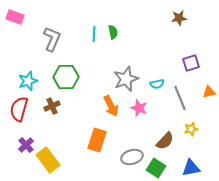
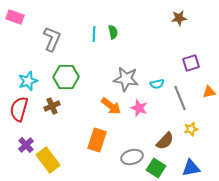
gray star: rotated 30 degrees clockwise
orange arrow: rotated 25 degrees counterclockwise
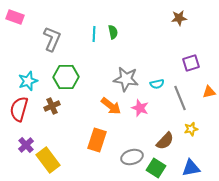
pink star: moved 1 px right
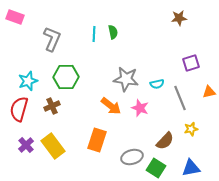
yellow rectangle: moved 5 px right, 14 px up
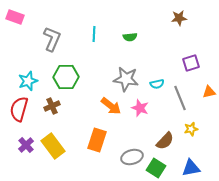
green semicircle: moved 17 px right, 5 px down; rotated 96 degrees clockwise
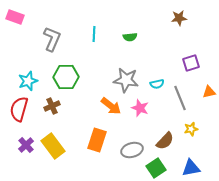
gray star: moved 1 px down
gray ellipse: moved 7 px up
green square: rotated 24 degrees clockwise
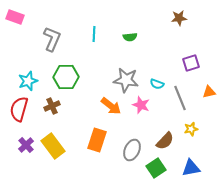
cyan semicircle: rotated 32 degrees clockwise
pink star: moved 1 px right, 3 px up
gray ellipse: rotated 50 degrees counterclockwise
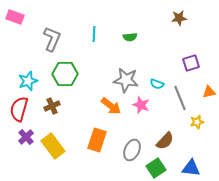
green hexagon: moved 1 px left, 3 px up
yellow star: moved 6 px right, 7 px up
purple cross: moved 8 px up
blue triangle: rotated 18 degrees clockwise
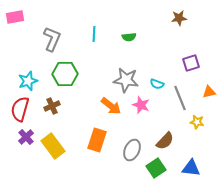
pink rectangle: rotated 30 degrees counterclockwise
green semicircle: moved 1 px left
red semicircle: moved 1 px right
yellow star: rotated 24 degrees clockwise
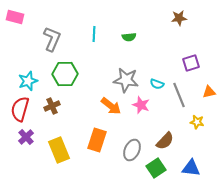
pink rectangle: rotated 24 degrees clockwise
gray line: moved 1 px left, 3 px up
yellow rectangle: moved 6 px right, 4 px down; rotated 15 degrees clockwise
